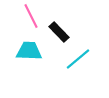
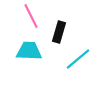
black rectangle: rotated 60 degrees clockwise
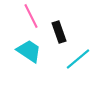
black rectangle: rotated 35 degrees counterclockwise
cyan trapezoid: rotated 32 degrees clockwise
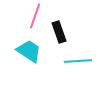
pink line: moved 4 px right; rotated 45 degrees clockwise
cyan line: moved 2 px down; rotated 36 degrees clockwise
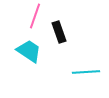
cyan line: moved 8 px right, 11 px down
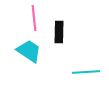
pink line: moved 1 px left, 2 px down; rotated 25 degrees counterclockwise
black rectangle: rotated 20 degrees clockwise
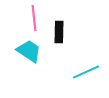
cyan line: rotated 20 degrees counterclockwise
